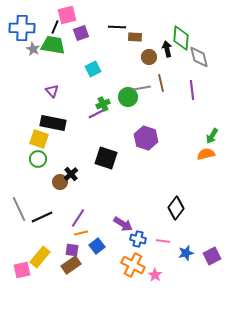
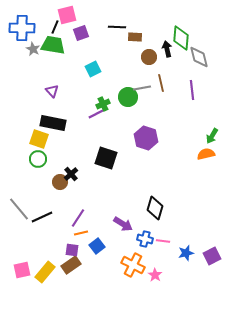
black diamond at (176, 208): moved 21 px left; rotated 20 degrees counterclockwise
gray line at (19, 209): rotated 15 degrees counterclockwise
blue cross at (138, 239): moved 7 px right
yellow rectangle at (40, 257): moved 5 px right, 15 px down
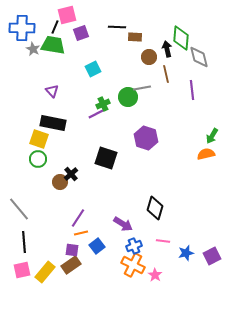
brown line at (161, 83): moved 5 px right, 9 px up
black line at (42, 217): moved 18 px left, 25 px down; rotated 70 degrees counterclockwise
blue cross at (145, 239): moved 11 px left, 7 px down; rotated 35 degrees counterclockwise
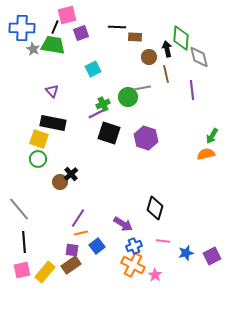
black square at (106, 158): moved 3 px right, 25 px up
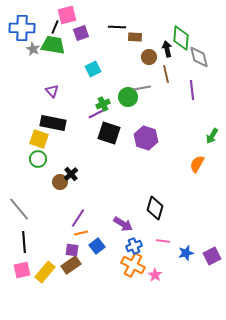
orange semicircle at (206, 154): moved 9 px left, 10 px down; rotated 48 degrees counterclockwise
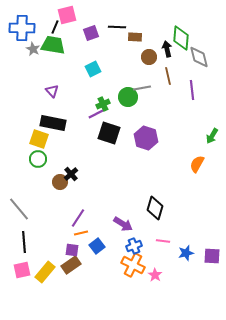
purple square at (81, 33): moved 10 px right
brown line at (166, 74): moved 2 px right, 2 px down
purple square at (212, 256): rotated 30 degrees clockwise
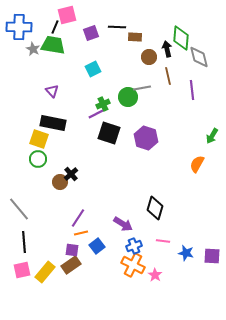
blue cross at (22, 28): moved 3 px left, 1 px up
blue star at (186, 253): rotated 28 degrees clockwise
